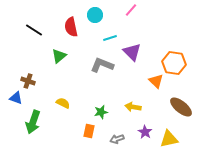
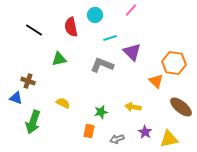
green triangle: moved 3 px down; rotated 28 degrees clockwise
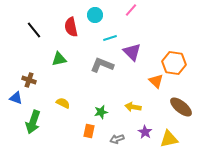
black line: rotated 18 degrees clockwise
brown cross: moved 1 px right, 1 px up
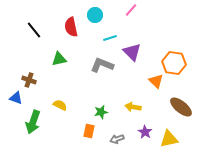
yellow semicircle: moved 3 px left, 2 px down
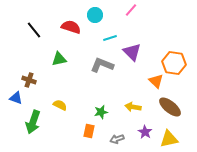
red semicircle: rotated 120 degrees clockwise
brown ellipse: moved 11 px left
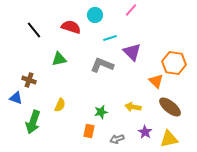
yellow semicircle: rotated 88 degrees clockwise
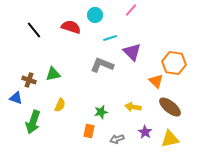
green triangle: moved 6 px left, 15 px down
yellow triangle: moved 1 px right
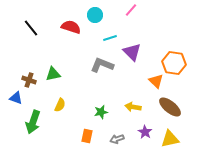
black line: moved 3 px left, 2 px up
orange rectangle: moved 2 px left, 5 px down
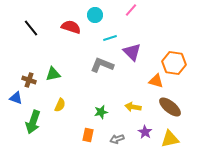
orange triangle: rotated 28 degrees counterclockwise
orange rectangle: moved 1 px right, 1 px up
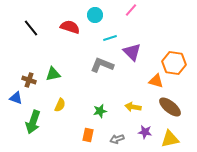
red semicircle: moved 1 px left
green star: moved 1 px left, 1 px up
purple star: rotated 24 degrees counterclockwise
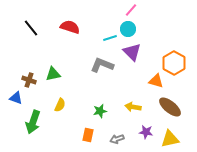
cyan circle: moved 33 px right, 14 px down
orange hexagon: rotated 20 degrees clockwise
purple star: moved 1 px right
